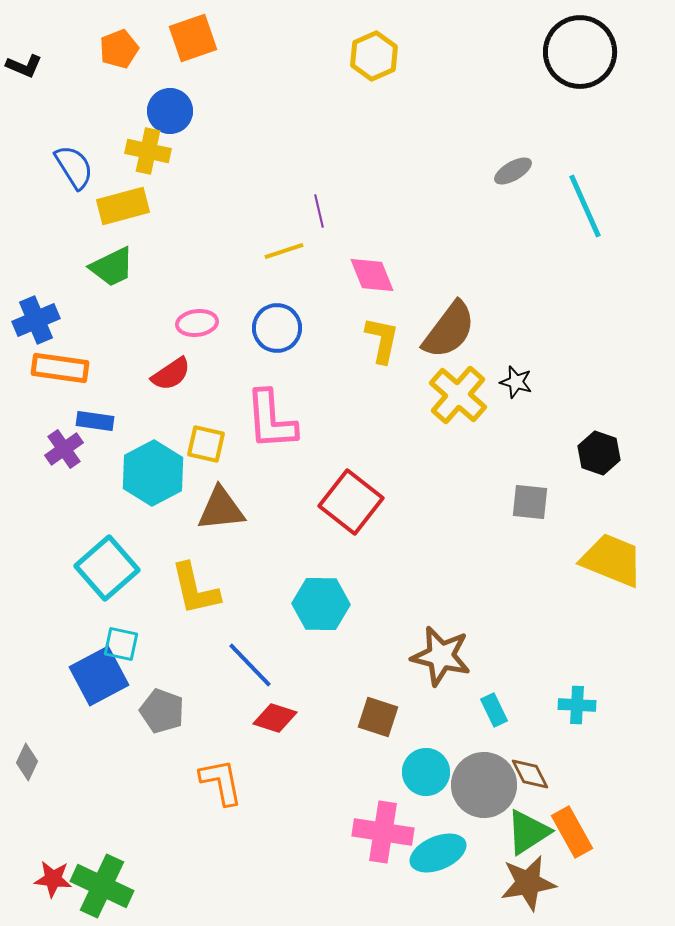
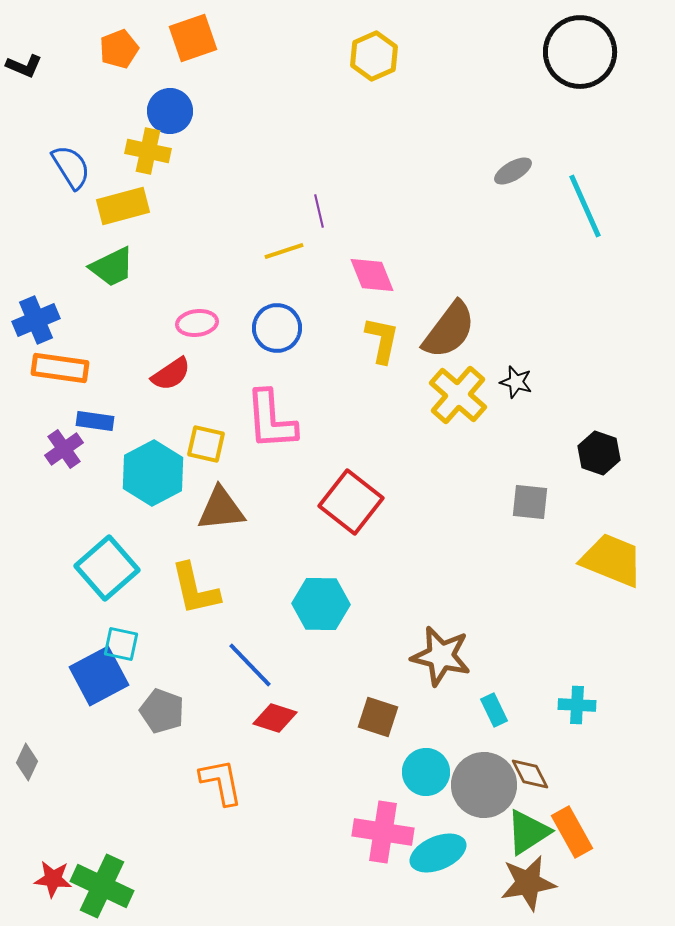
blue semicircle at (74, 167): moved 3 px left
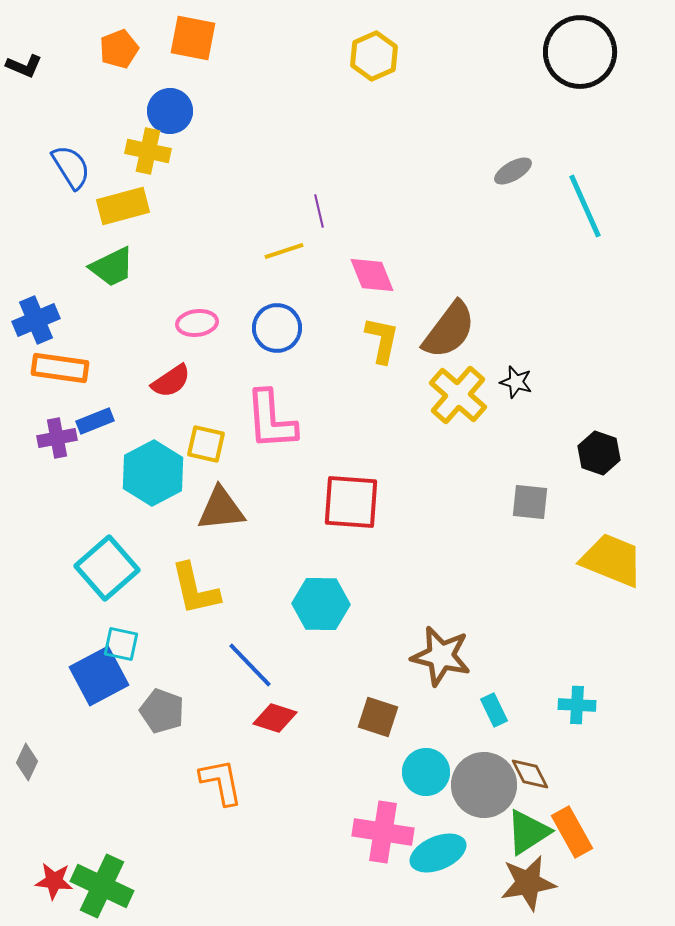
orange square at (193, 38): rotated 30 degrees clockwise
red semicircle at (171, 374): moved 7 px down
blue rectangle at (95, 421): rotated 30 degrees counterclockwise
purple cross at (64, 449): moved 7 px left, 11 px up; rotated 24 degrees clockwise
red square at (351, 502): rotated 34 degrees counterclockwise
red star at (53, 879): moved 1 px right, 2 px down
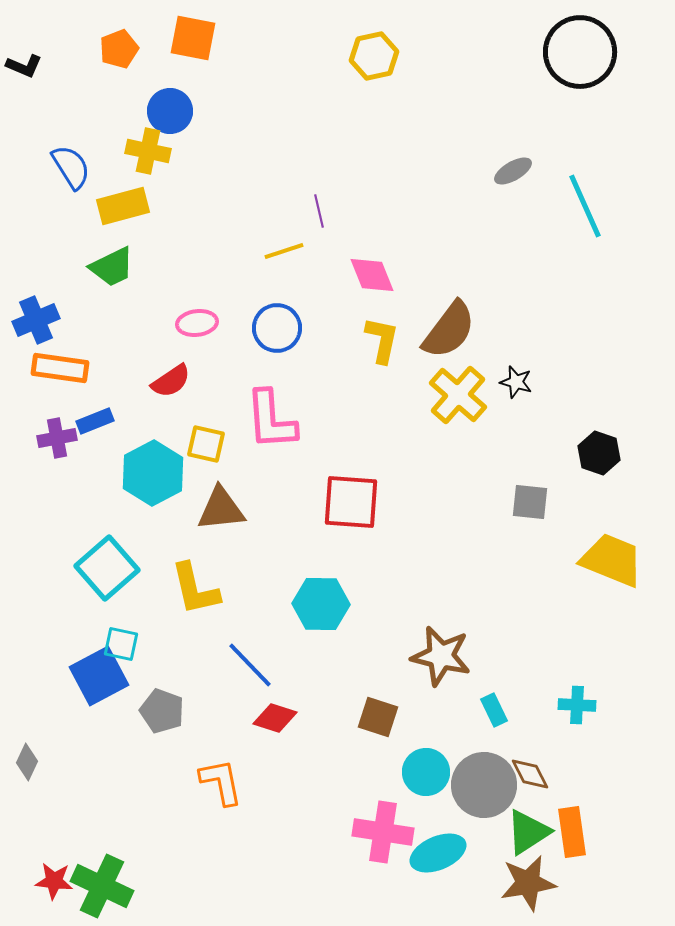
yellow hexagon at (374, 56): rotated 12 degrees clockwise
orange rectangle at (572, 832): rotated 21 degrees clockwise
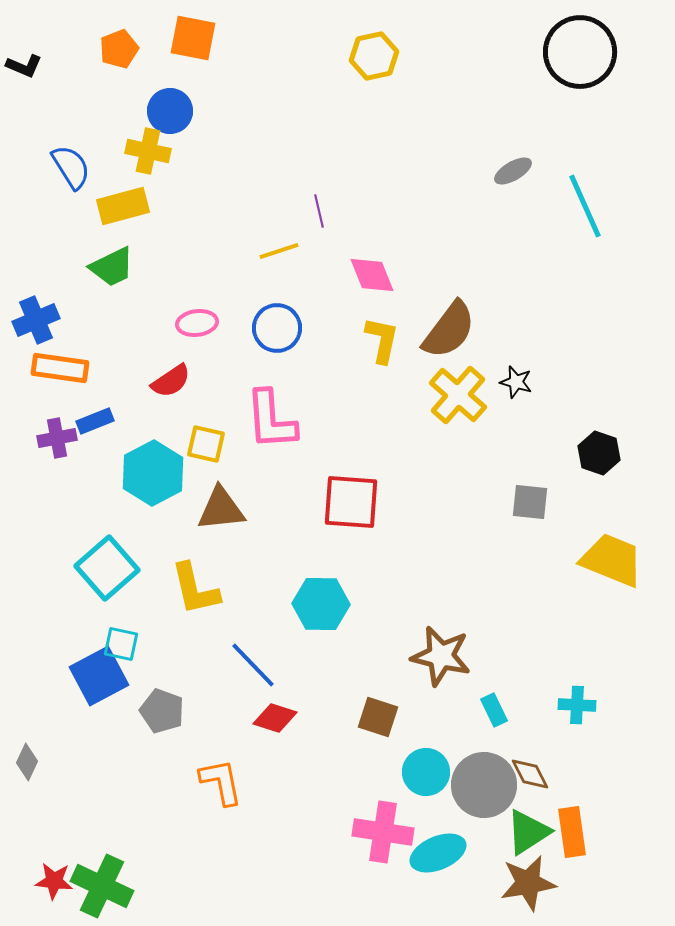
yellow line at (284, 251): moved 5 px left
blue line at (250, 665): moved 3 px right
